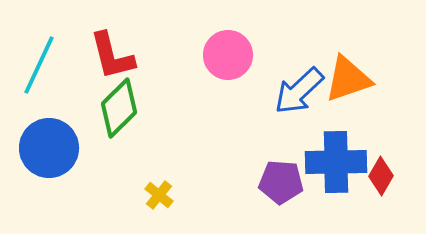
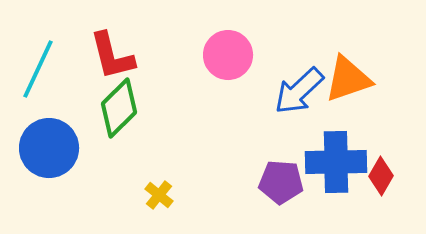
cyan line: moved 1 px left, 4 px down
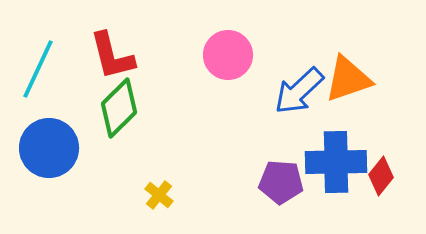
red diamond: rotated 9 degrees clockwise
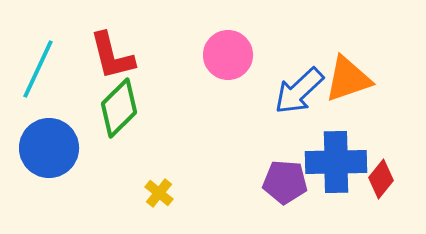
red diamond: moved 3 px down
purple pentagon: moved 4 px right
yellow cross: moved 2 px up
